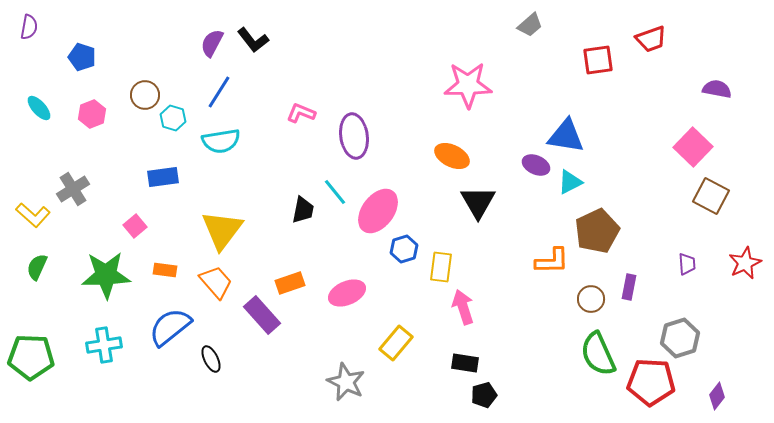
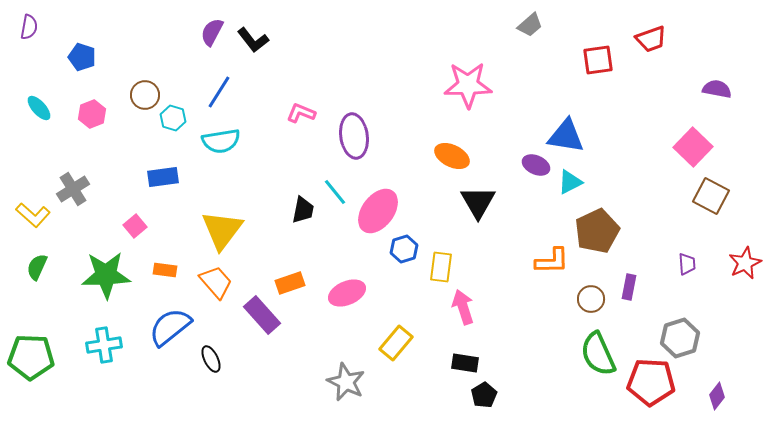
purple semicircle at (212, 43): moved 11 px up
black pentagon at (484, 395): rotated 15 degrees counterclockwise
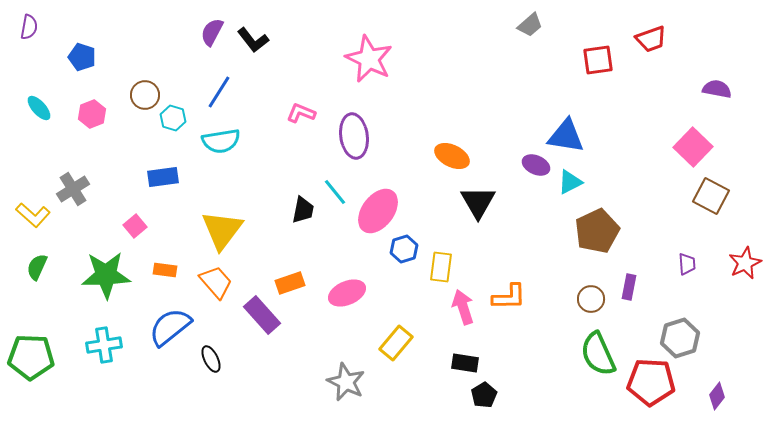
pink star at (468, 85): moved 99 px left, 26 px up; rotated 27 degrees clockwise
orange L-shape at (552, 261): moved 43 px left, 36 px down
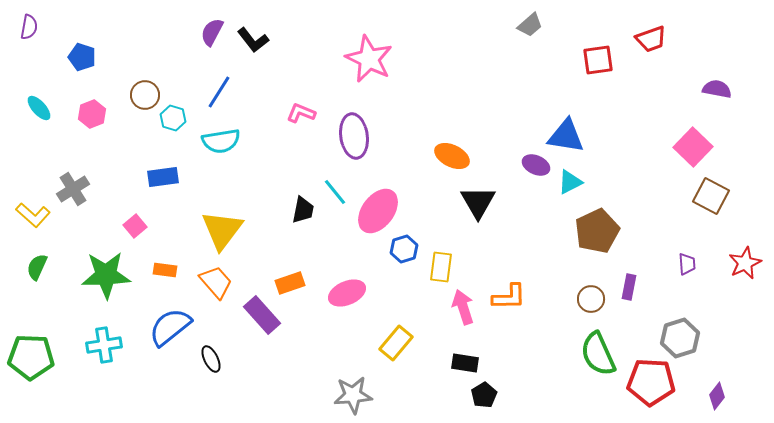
gray star at (346, 382): moved 7 px right, 13 px down; rotated 30 degrees counterclockwise
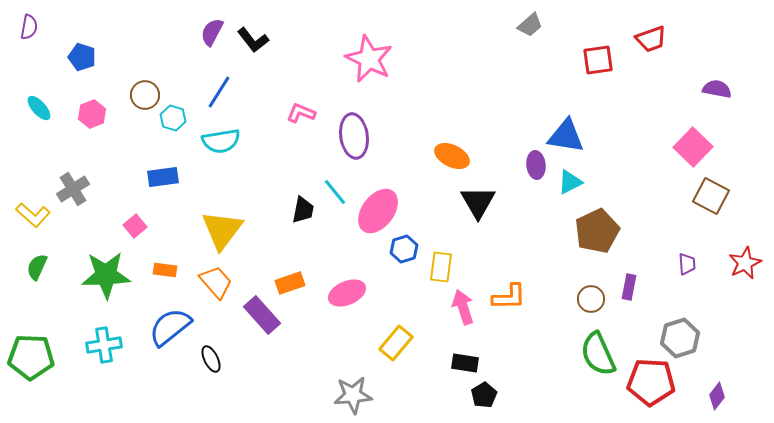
purple ellipse at (536, 165): rotated 60 degrees clockwise
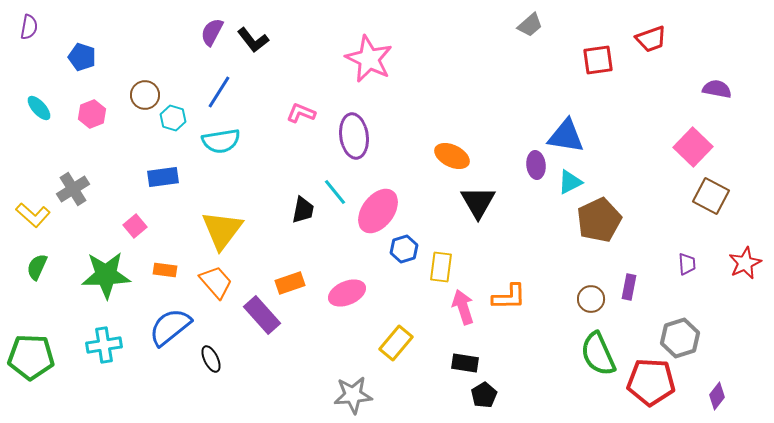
brown pentagon at (597, 231): moved 2 px right, 11 px up
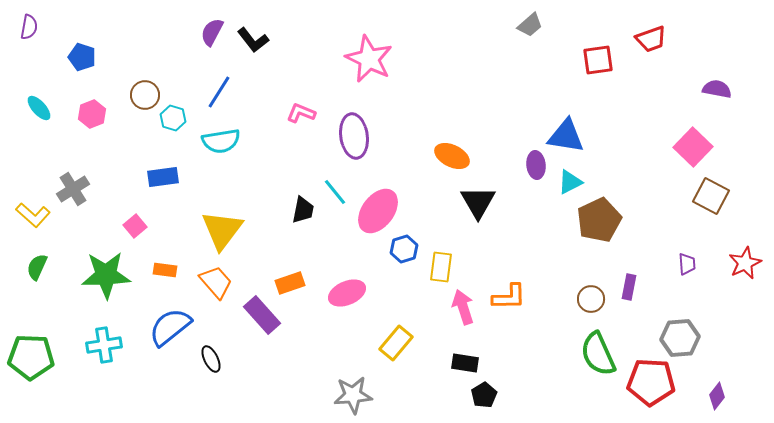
gray hexagon at (680, 338): rotated 12 degrees clockwise
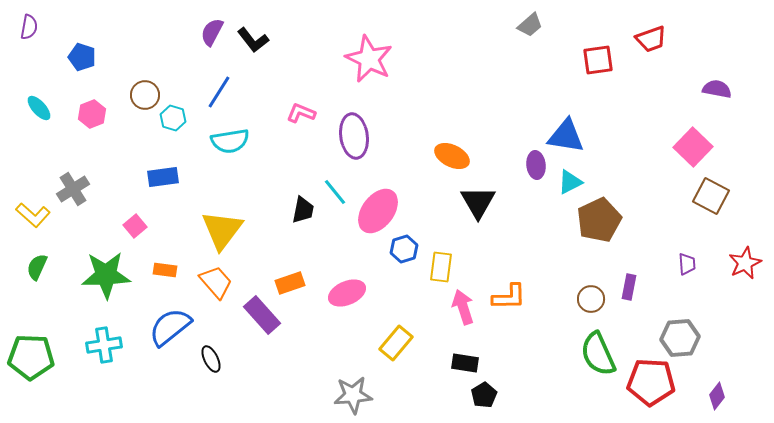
cyan semicircle at (221, 141): moved 9 px right
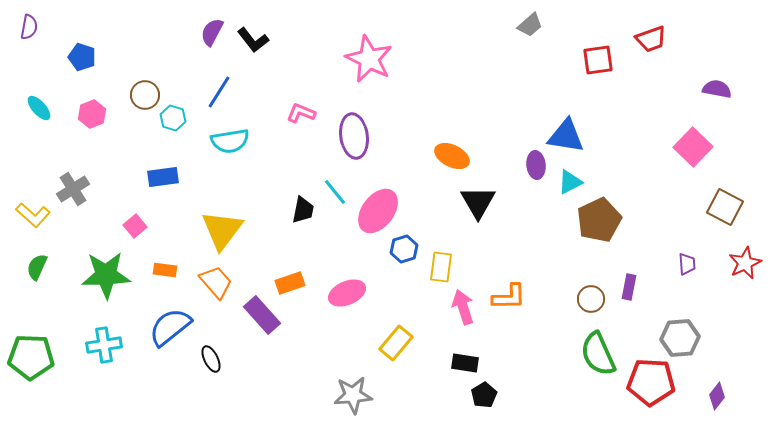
brown square at (711, 196): moved 14 px right, 11 px down
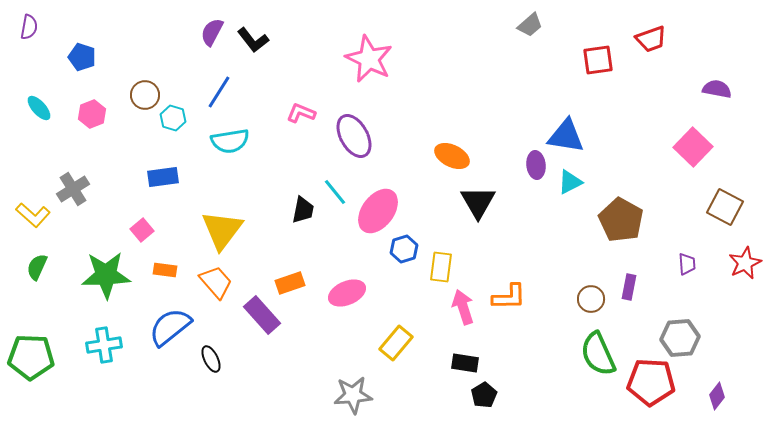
purple ellipse at (354, 136): rotated 21 degrees counterclockwise
brown pentagon at (599, 220): moved 22 px right; rotated 18 degrees counterclockwise
pink square at (135, 226): moved 7 px right, 4 px down
